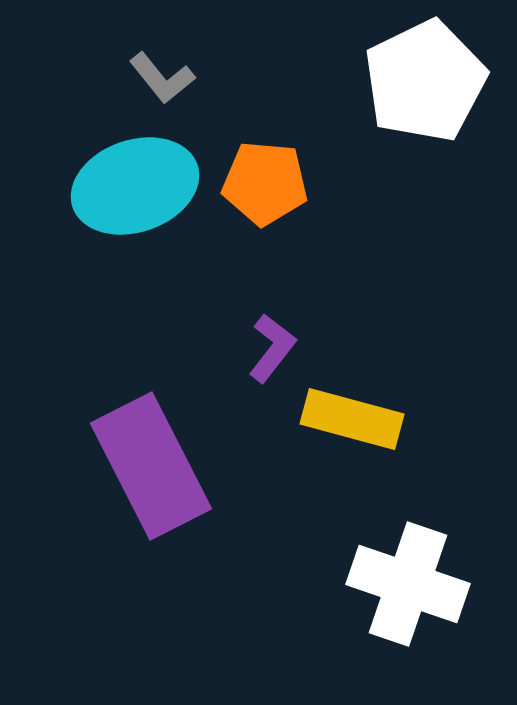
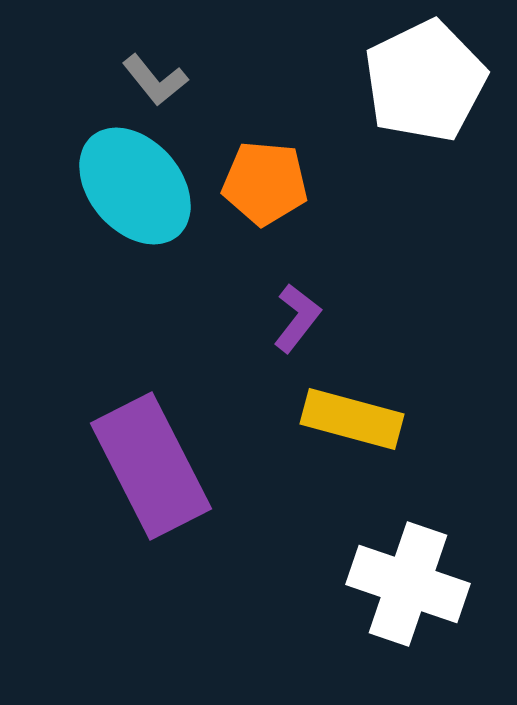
gray L-shape: moved 7 px left, 2 px down
cyan ellipse: rotated 68 degrees clockwise
purple L-shape: moved 25 px right, 30 px up
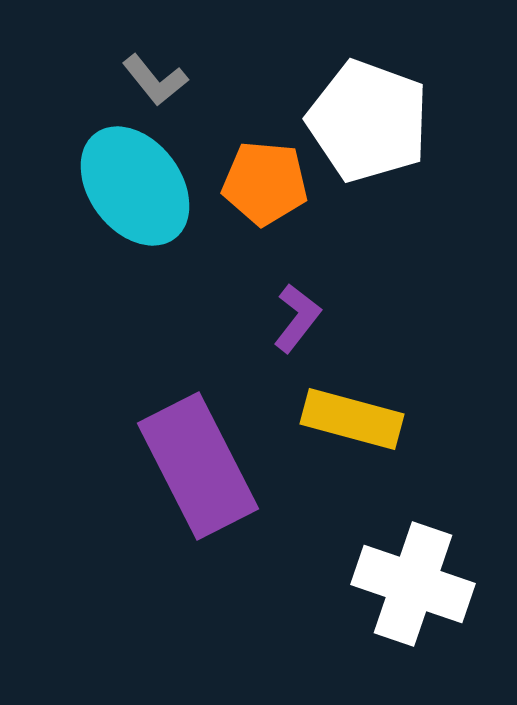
white pentagon: moved 57 px left, 40 px down; rotated 26 degrees counterclockwise
cyan ellipse: rotated 4 degrees clockwise
purple rectangle: moved 47 px right
white cross: moved 5 px right
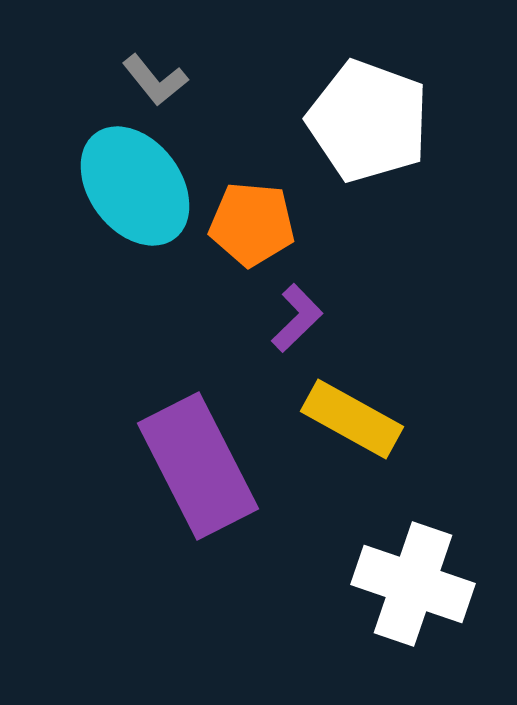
orange pentagon: moved 13 px left, 41 px down
purple L-shape: rotated 8 degrees clockwise
yellow rectangle: rotated 14 degrees clockwise
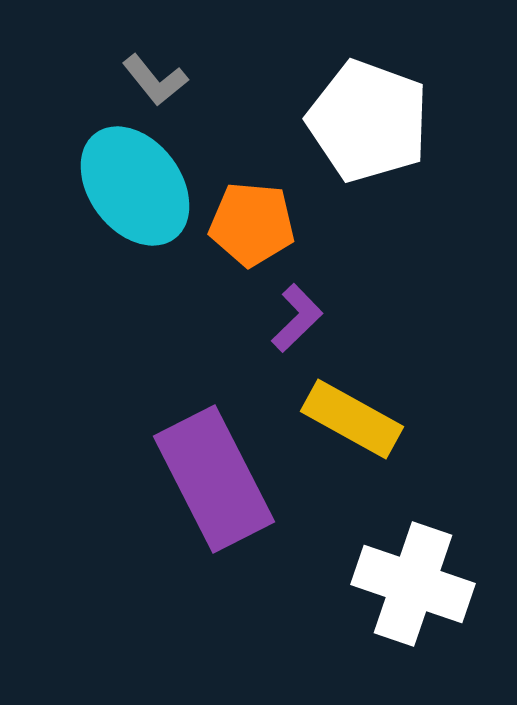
purple rectangle: moved 16 px right, 13 px down
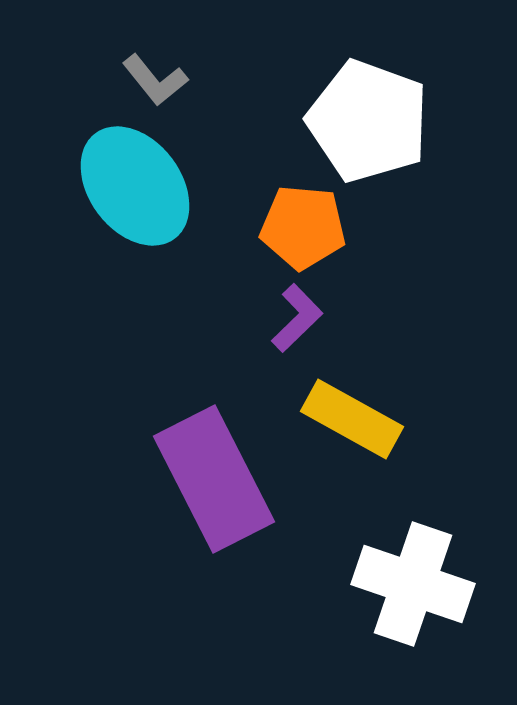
orange pentagon: moved 51 px right, 3 px down
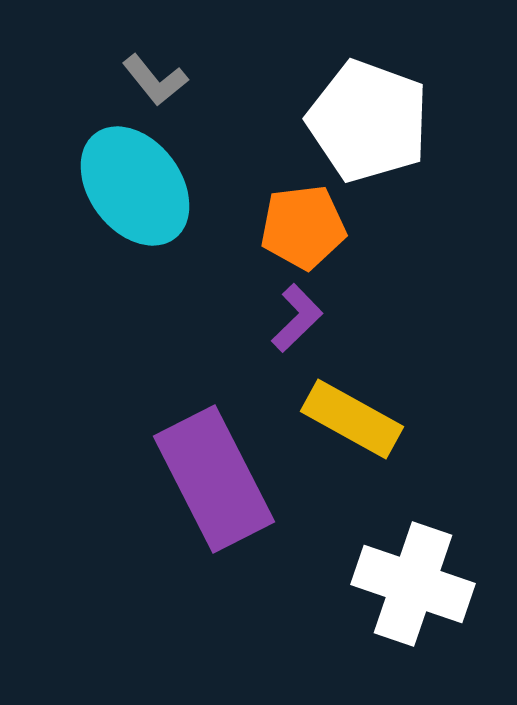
orange pentagon: rotated 12 degrees counterclockwise
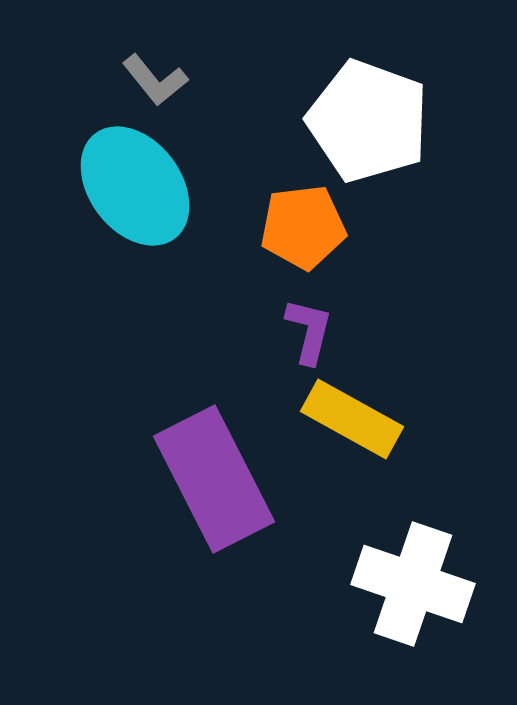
purple L-shape: moved 12 px right, 13 px down; rotated 32 degrees counterclockwise
